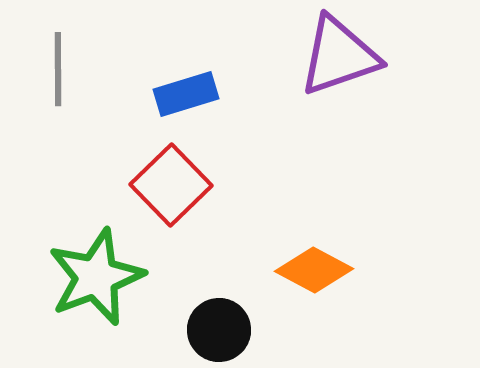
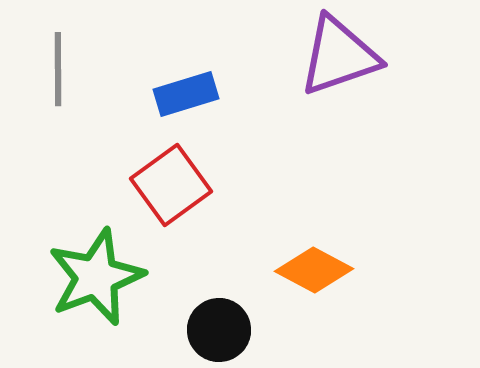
red square: rotated 8 degrees clockwise
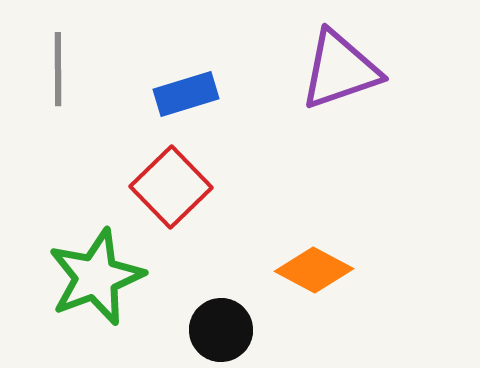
purple triangle: moved 1 px right, 14 px down
red square: moved 2 px down; rotated 8 degrees counterclockwise
black circle: moved 2 px right
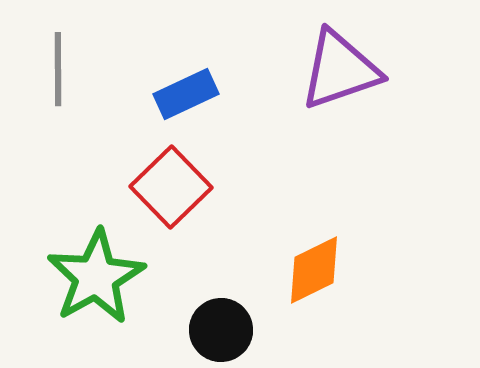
blue rectangle: rotated 8 degrees counterclockwise
orange diamond: rotated 54 degrees counterclockwise
green star: rotated 8 degrees counterclockwise
